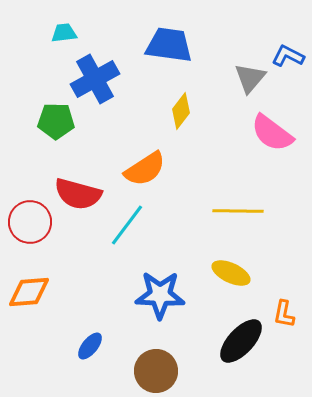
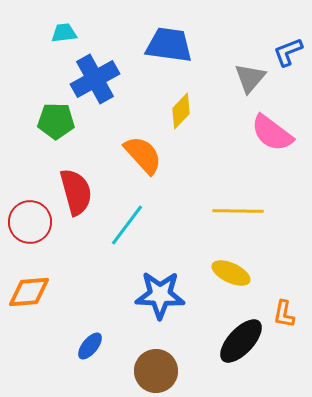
blue L-shape: moved 4 px up; rotated 48 degrees counterclockwise
yellow diamond: rotated 6 degrees clockwise
orange semicircle: moved 2 px left, 14 px up; rotated 99 degrees counterclockwise
red semicircle: moved 2 px left, 2 px up; rotated 120 degrees counterclockwise
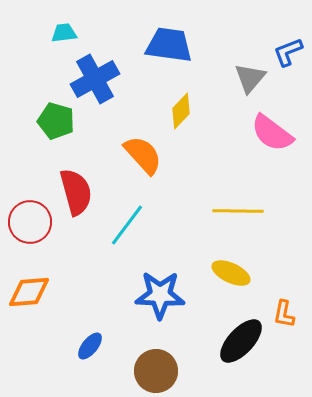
green pentagon: rotated 15 degrees clockwise
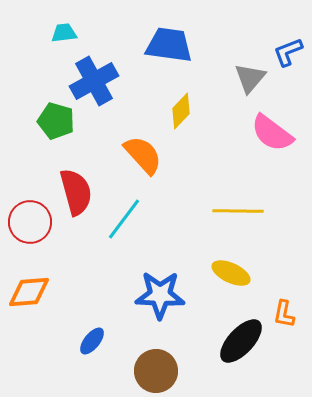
blue cross: moved 1 px left, 2 px down
cyan line: moved 3 px left, 6 px up
blue ellipse: moved 2 px right, 5 px up
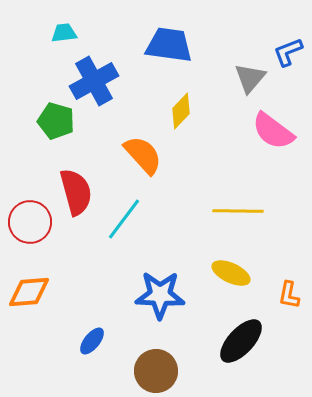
pink semicircle: moved 1 px right, 2 px up
orange L-shape: moved 5 px right, 19 px up
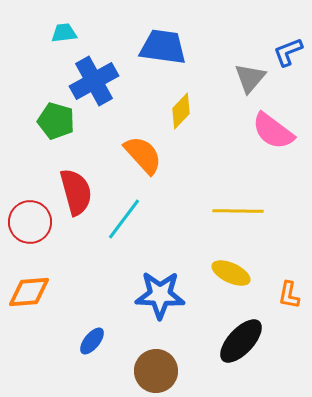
blue trapezoid: moved 6 px left, 2 px down
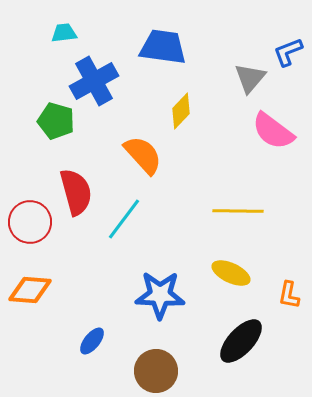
orange diamond: moved 1 px right, 2 px up; rotated 9 degrees clockwise
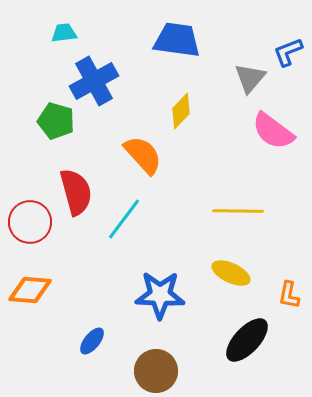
blue trapezoid: moved 14 px right, 7 px up
black ellipse: moved 6 px right, 1 px up
